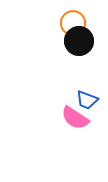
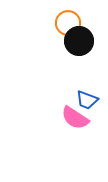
orange circle: moved 5 px left
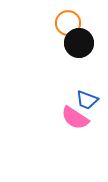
black circle: moved 2 px down
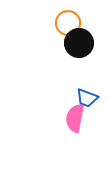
blue trapezoid: moved 2 px up
pink semicircle: rotated 68 degrees clockwise
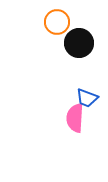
orange circle: moved 11 px left, 1 px up
pink semicircle: rotated 8 degrees counterclockwise
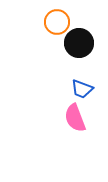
blue trapezoid: moved 5 px left, 9 px up
pink semicircle: rotated 24 degrees counterclockwise
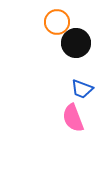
black circle: moved 3 px left
pink semicircle: moved 2 px left
